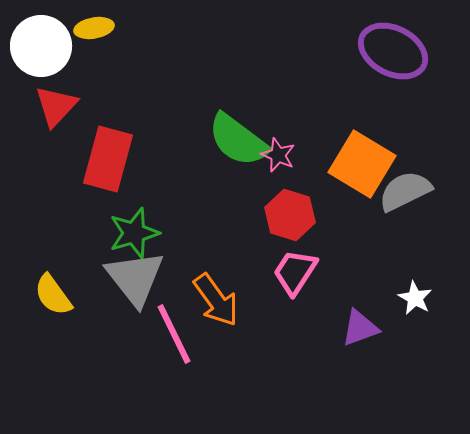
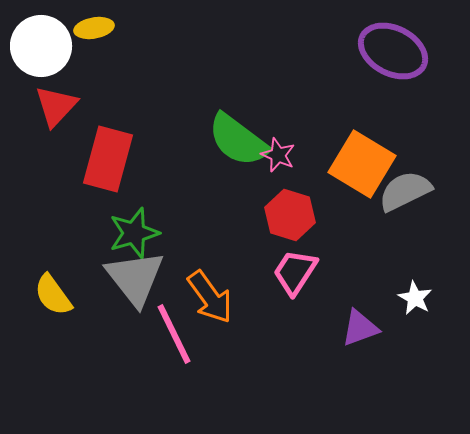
orange arrow: moved 6 px left, 3 px up
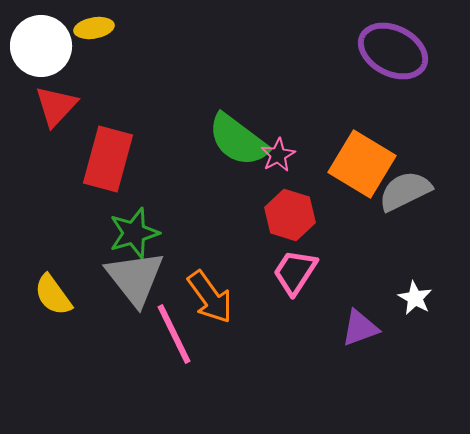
pink star: rotated 20 degrees clockwise
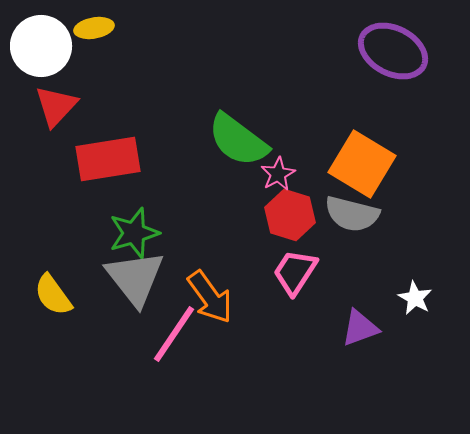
pink star: moved 19 px down
red rectangle: rotated 66 degrees clockwise
gray semicircle: moved 53 px left, 23 px down; rotated 140 degrees counterclockwise
pink line: rotated 60 degrees clockwise
